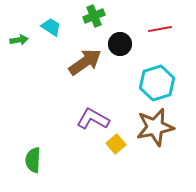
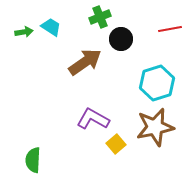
green cross: moved 6 px right, 1 px down
red line: moved 10 px right
green arrow: moved 5 px right, 8 px up
black circle: moved 1 px right, 5 px up
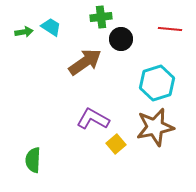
green cross: moved 1 px right; rotated 15 degrees clockwise
red line: rotated 15 degrees clockwise
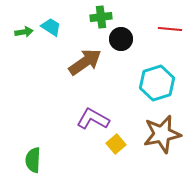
brown star: moved 7 px right, 7 px down
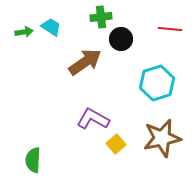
brown star: moved 4 px down
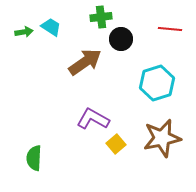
green semicircle: moved 1 px right, 2 px up
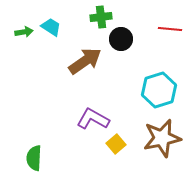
brown arrow: moved 1 px up
cyan hexagon: moved 2 px right, 7 px down
